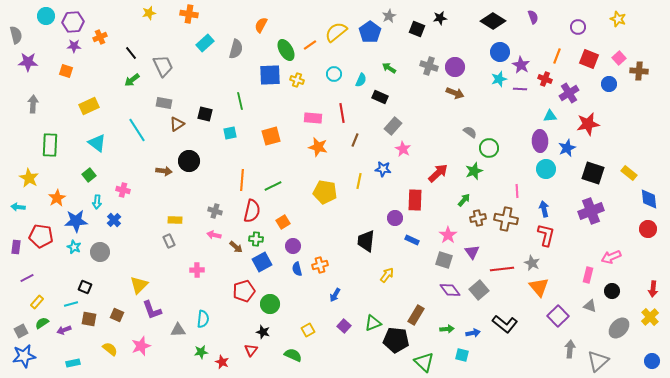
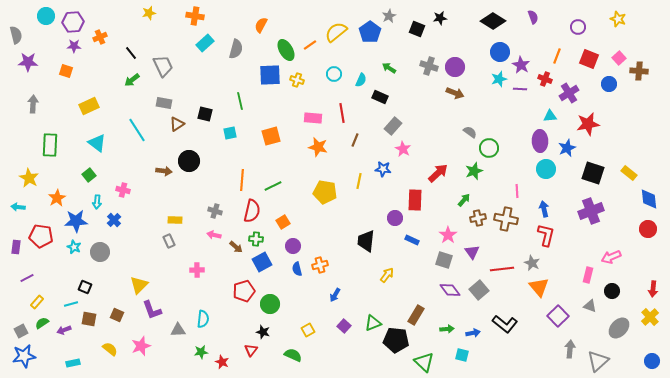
orange cross at (189, 14): moved 6 px right, 2 px down
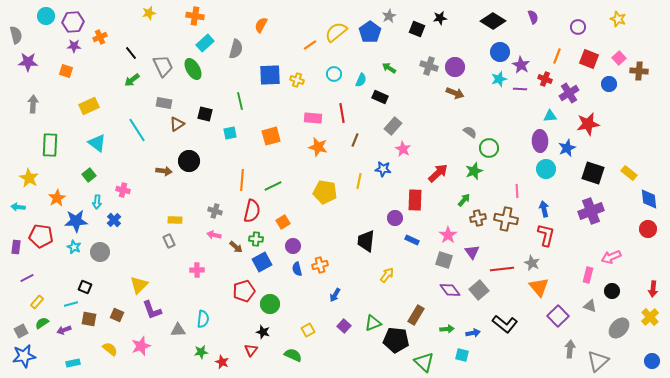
green ellipse at (286, 50): moved 93 px left, 19 px down
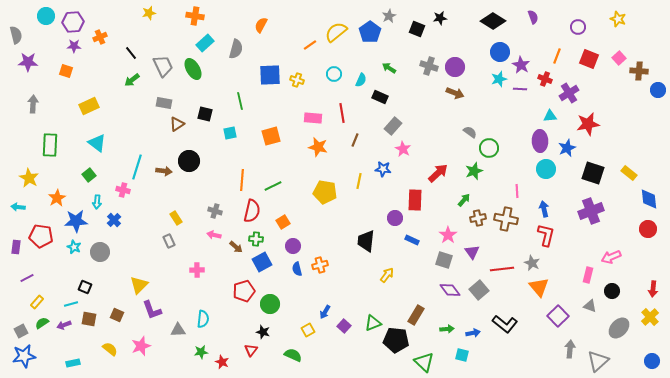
blue circle at (609, 84): moved 49 px right, 6 px down
cyan line at (137, 130): moved 37 px down; rotated 50 degrees clockwise
yellow rectangle at (175, 220): moved 1 px right, 2 px up; rotated 56 degrees clockwise
blue arrow at (335, 295): moved 10 px left, 17 px down
purple arrow at (64, 330): moved 5 px up
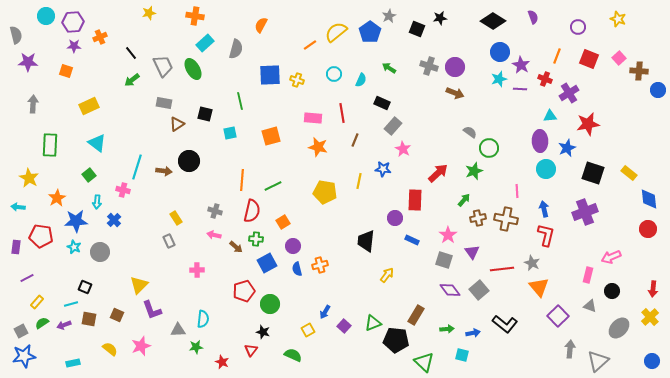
black rectangle at (380, 97): moved 2 px right, 6 px down
purple cross at (591, 211): moved 6 px left, 1 px down
blue square at (262, 262): moved 5 px right, 1 px down
green star at (201, 352): moved 5 px left, 5 px up
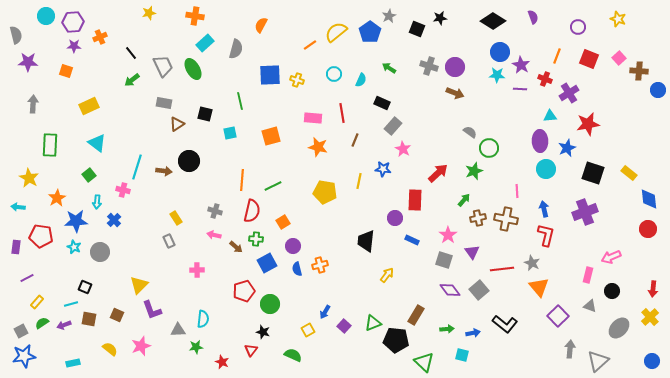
cyan star at (499, 79): moved 2 px left, 4 px up; rotated 21 degrees clockwise
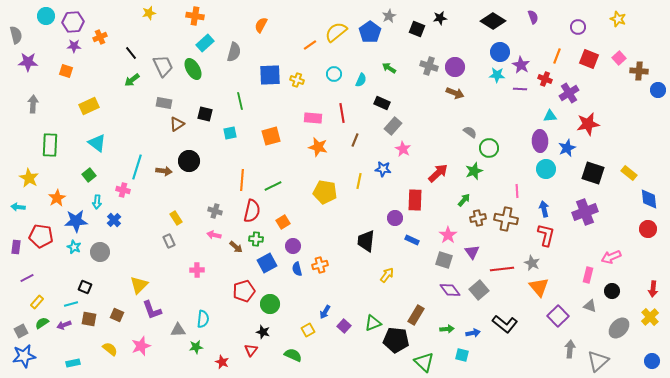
gray semicircle at (236, 49): moved 2 px left, 3 px down
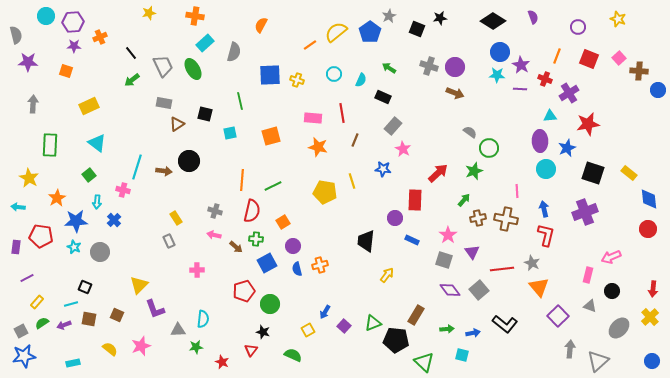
black rectangle at (382, 103): moved 1 px right, 6 px up
yellow line at (359, 181): moved 7 px left; rotated 28 degrees counterclockwise
purple L-shape at (152, 310): moved 3 px right, 1 px up
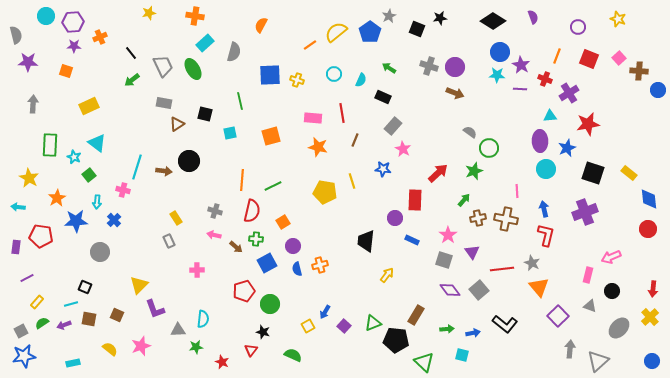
cyan star at (74, 247): moved 90 px up
yellow square at (308, 330): moved 4 px up
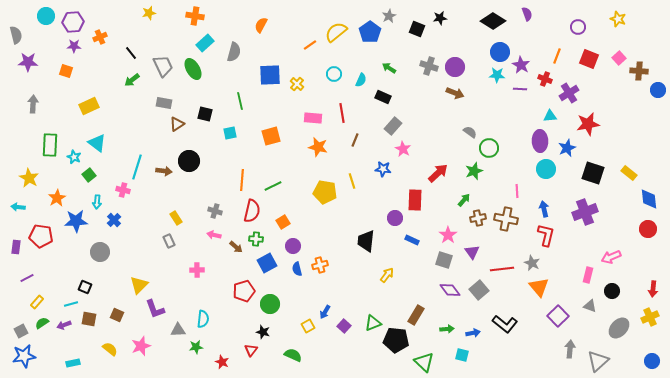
purple semicircle at (533, 17): moved 6 px left, 3 px up
yellow cross at (297, 80): moved 4 px down; rotated 24 degrees clockwise
yellow cross at (650, 317): rotated 18 degrees clockwise
